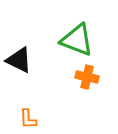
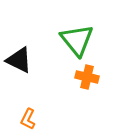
green triangle: rotated 30 degrees clockwise
orange L-shape: rotated 30 degrees clockwise
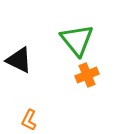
orange cross: moved 2 px up; rotated 35 degrees counterclockwise
orange L-shape: moved 1 px right, 1 px down
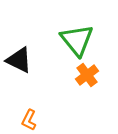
orange cross: rotated 15 degrees counterclockwise
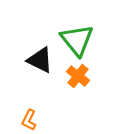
black triangle: moved 21 px right
orange cross: moved 9 px left, 1 px down; rotated 15 degrees counterclockwise
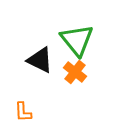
orange cross: moved 3 px left, 4 px up
orange L-shape: moved 6 px left, 8 px up; rotated 30 degrees counterclockwise
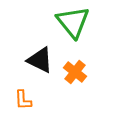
green triangle: moved 4 px left, 18 px up
orange L-shape: moved 12 px up
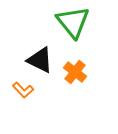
orange L-shape: moved 10 px up; rotated 40 degrees counterclockwise
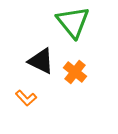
black triangle: moved 1 px right, 1 px down
orange L-shape: moved 3 px right, 8 px down
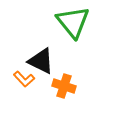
orange cross: moved 11 px left, 14 px down; rotated 20 degrees counterclockwise
orange L-shape: moved 2 px left, 19 px up
